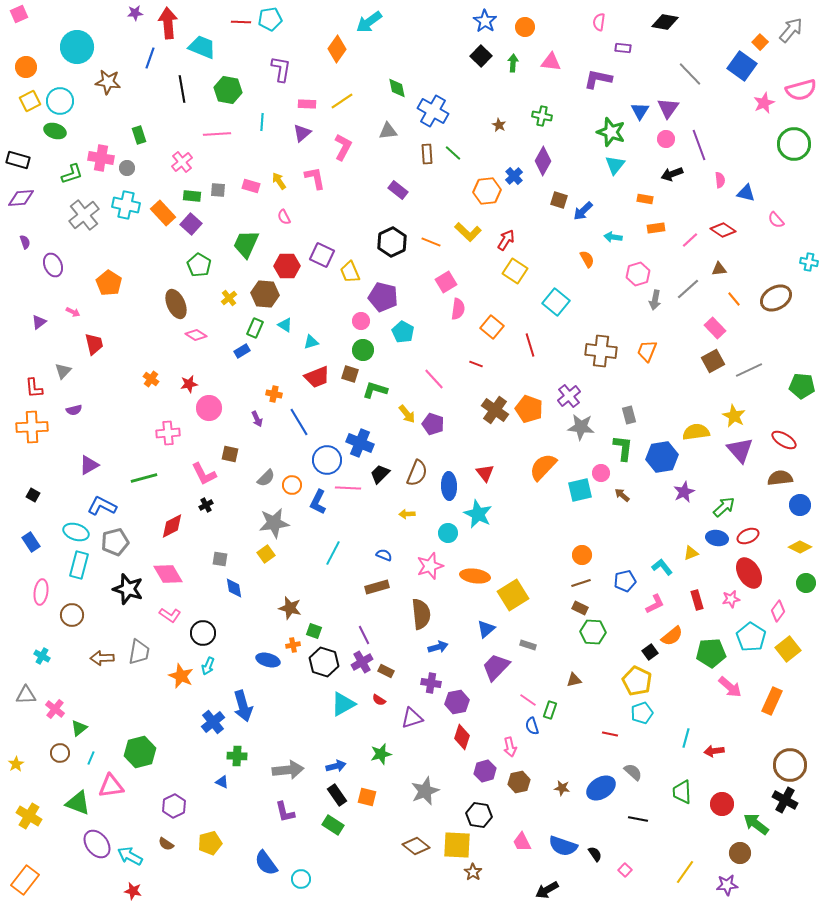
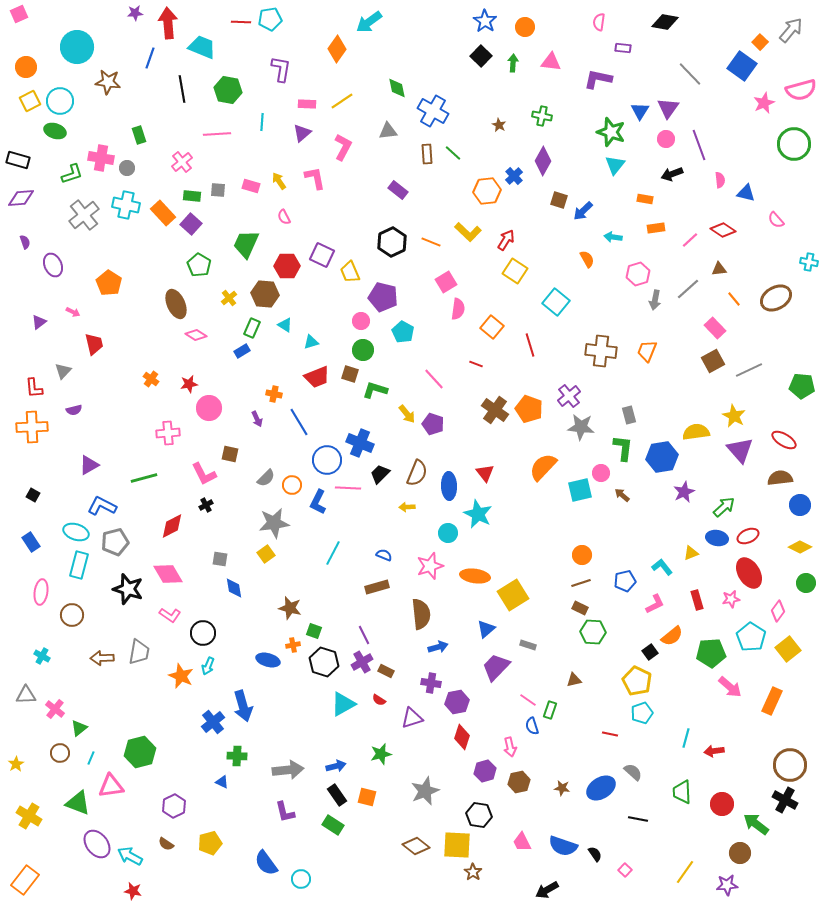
green rectangle at (255, 328): moved 3 px left
yellow arrow at (407, 514): moved 7 px up
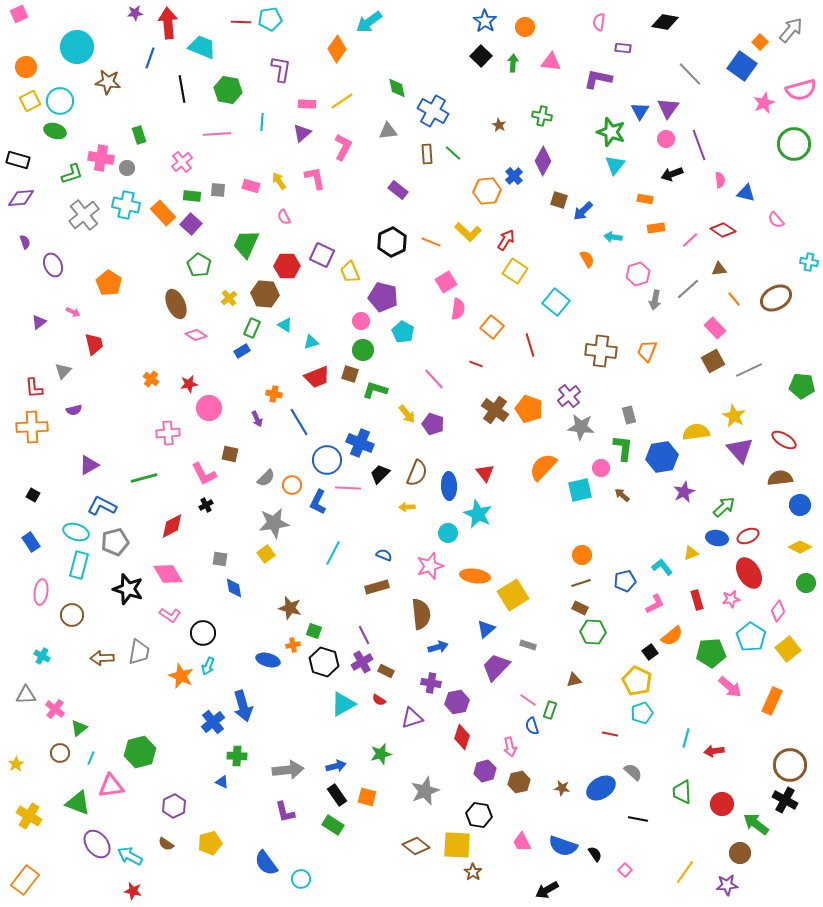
pink circle at (601, 473): moved 5 px up
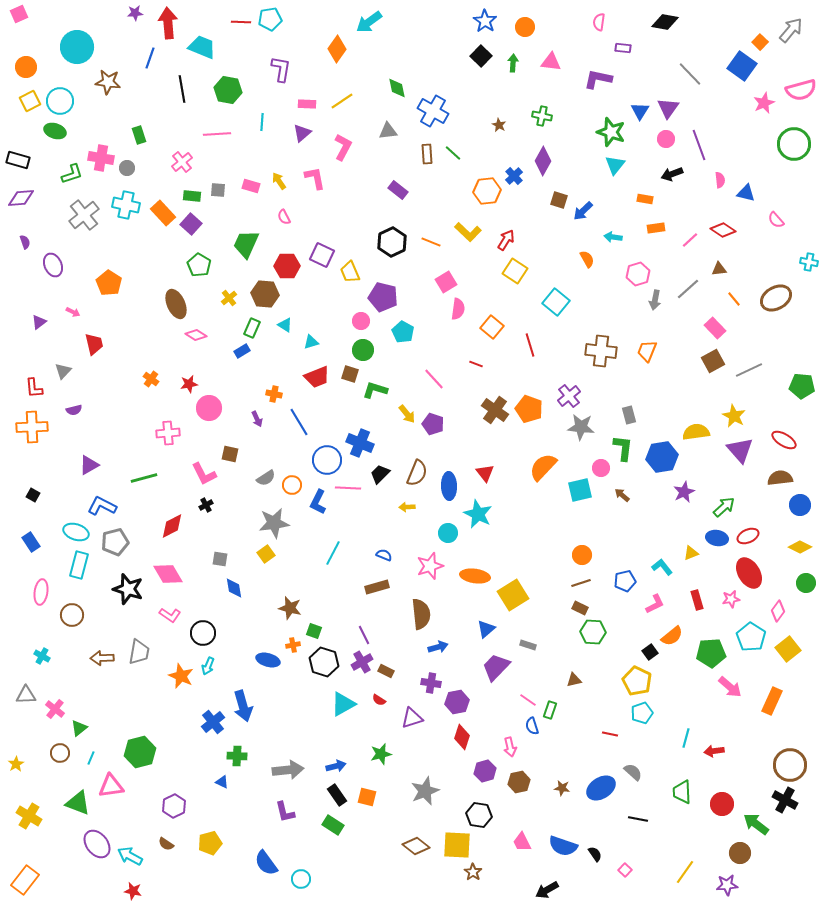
gray semicircle at (266, 478): rotated 12 degrees clockwise
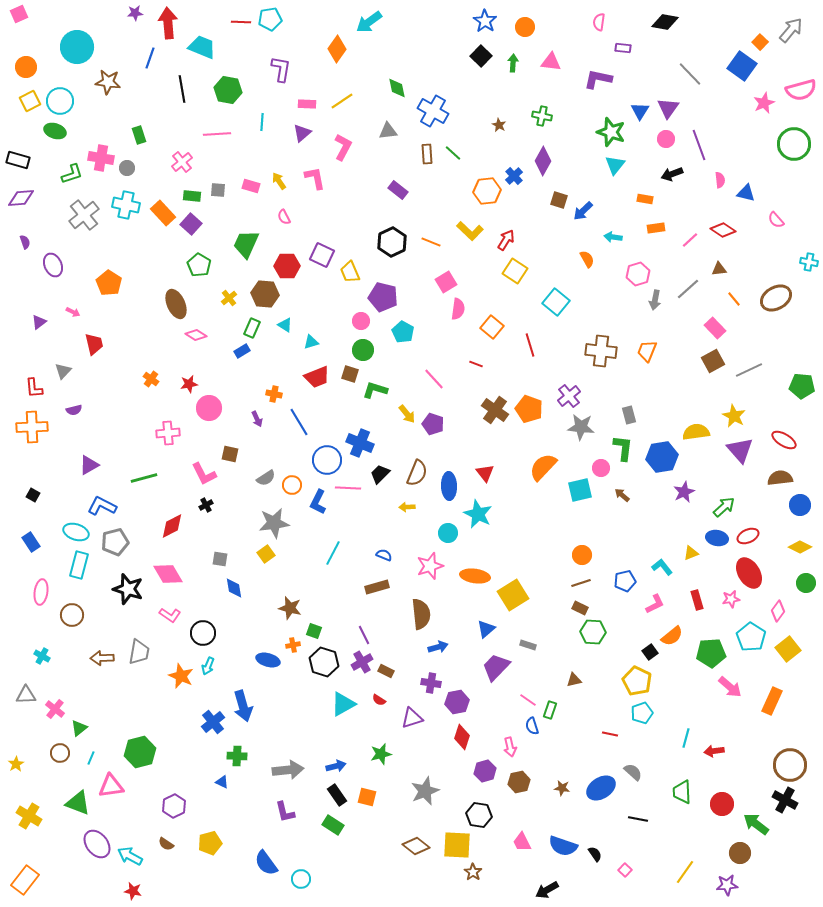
yellow L-shape at (468, 232): moved 2 px right, 1 px up
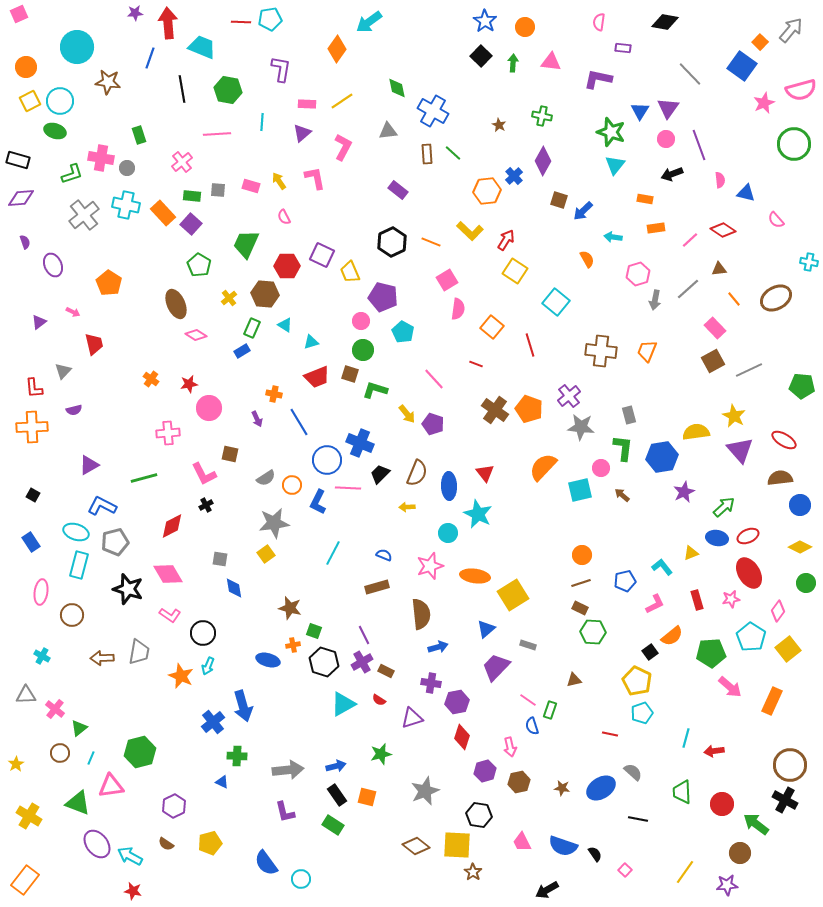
pink square at (446, 282): moved 1 px right, 2 px up
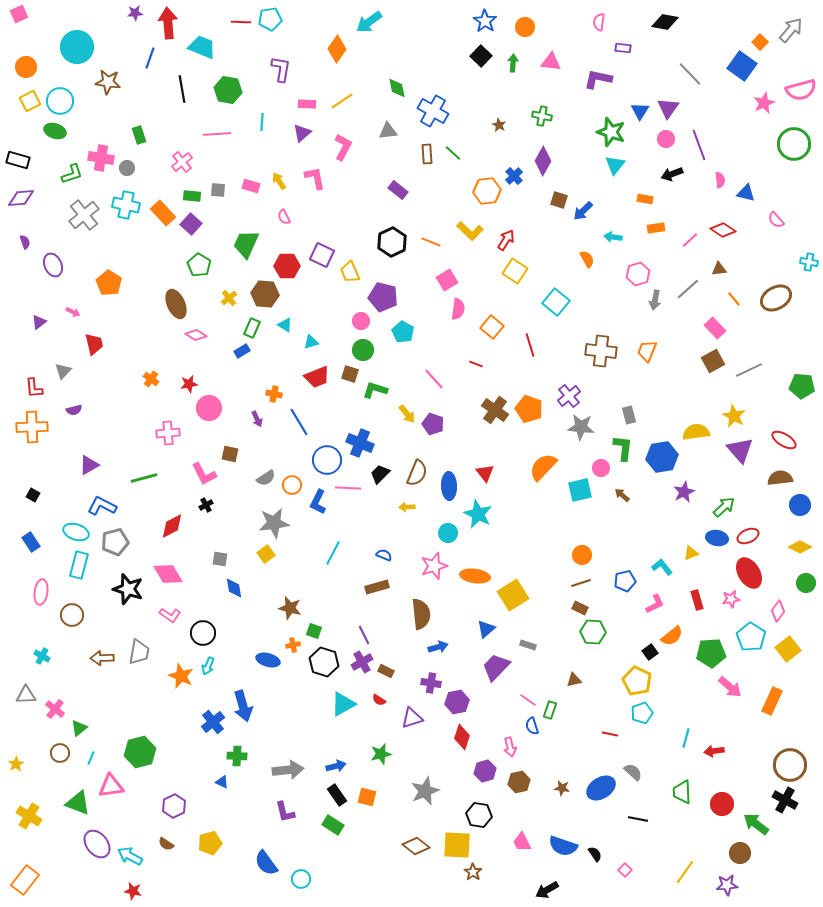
pink star at (430, 566): moved 4 px right
